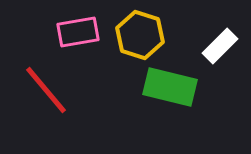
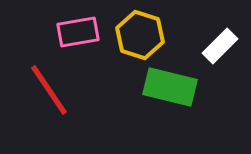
red line: moved 3 px right; rotated 6 degrees clockwise
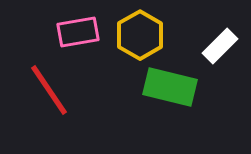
yellow hexagon: rotated 12 degrees clockwise
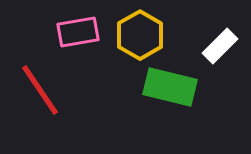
red line: moved 9 px left
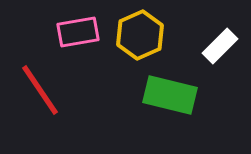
yellow hexagon: rotated 6 degrees clockwise
green rectangle: moved 8 px down
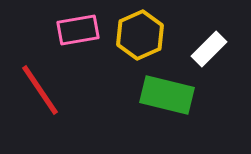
pink rectangle: moved 2 px up
white rectangle: moved 11 px left, 3 px down
green rectangle: moved 3 px left
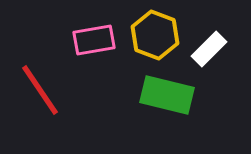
pink rectangle: moved 16 px right, 10 px down
yellow hexagon: moved 15 px right; rotated 15 degrees counterclockwise
